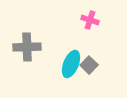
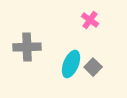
pink cross: rotated 18 degrees clockwise
gray square: moved 4 px right, 2 px down
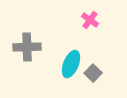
gray square: moved 6 px down
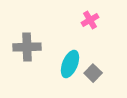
pink cross: rotated 24 degrees clockwise
cyan ellipse: moved 1 px left
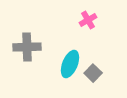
pink cross: moved 2 px left
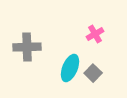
pink cross: moved 7 px right, 14 px down
cyan ellipse: moved 4 px down
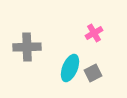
pink cross: moved 1 px left, 1 px up
gray square: rotated 18 degrees clockwise
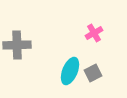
gray cross: moved 10 px left, 2 px up
cyan ellipse: moved 3 px down
